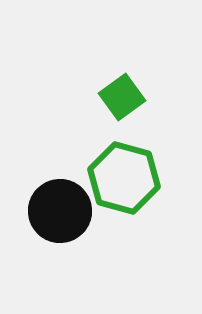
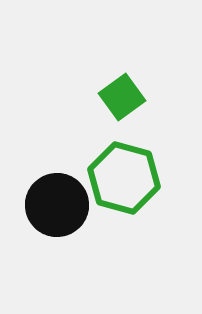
black circle: moved 3 px left, 6 px up
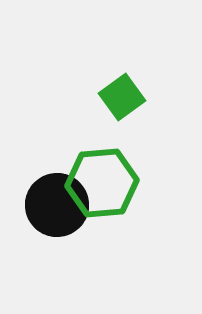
green hexagon: moved 22 px left, 5 px down; rotated 20 degrees counterclockwise
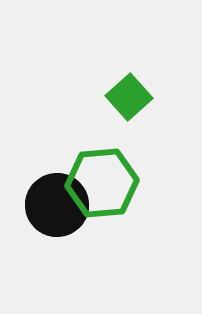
green square: moved 7 px right; rotated 6 degrees counterclockwise
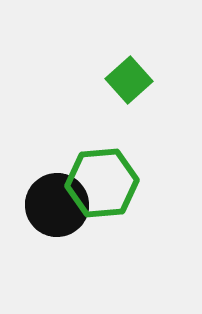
green square: moved 17 px up
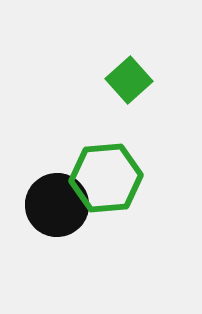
green hexagon: moved 4 px right, 5 px up
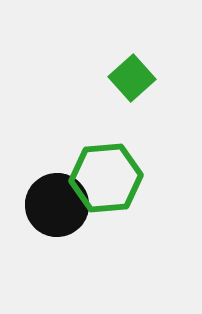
green square: moved 3 px right, 2 px up
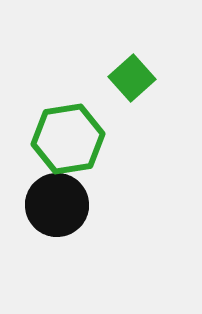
green hexagon: moved 38 px left, 39 px up; rotated 4 degrees counterclockwise
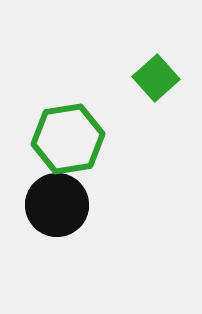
green square: moved 24 px right
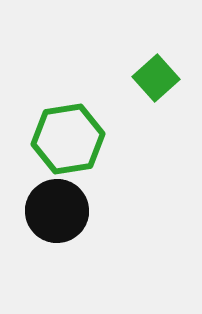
black circle: moved 6 px down
